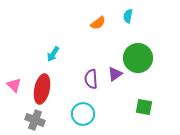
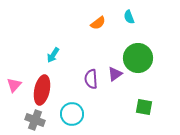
cyan semicircle: moved 1 px right, 1 px down; rotated 32 degrees counterclockwise
cyan arrow: moved 1 px down
pink triangle: rotated 28 degrees clockwise
red ellipse: moved 1 px down
cyan circle: moved 11 px left
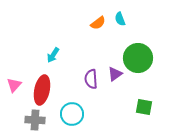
cyan semicircle: moved 9 px left, 2 px down
gray cross: rotated 18 degrees counterclockwise
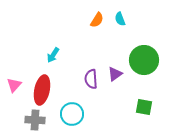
orange semicircle: moved 1 px left, 3 px up; rotated 21 degrees counterclockwise
green circle: moved 6 px right, 2 px down
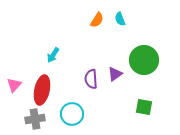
gray cross: moved 1 px up; rotated 12 degrees counterclockwise
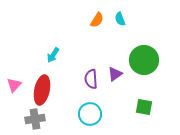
cyan circle: moved 18 px right
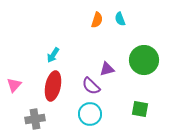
orange semicircle: rotated 14 degrees counterclockwise
purple triangle: moved 8 px left, 5 px up; rotated 21 degrees clockwise
purple semicircle: moved 7 px down; rotated 42 degrees counterclockwise
red ellipse: moved 11 px right, 4 px up
green square: moved 4 px left, 2 px down
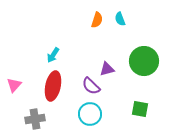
green circle: moved 1 px down
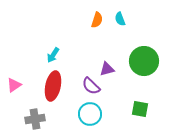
pink triangle: rotated 14 degrees clockwise
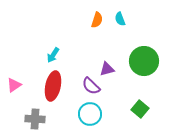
green square: rotated 30 degrees clockwise
gray cross: rotated 12 degrees clockwise
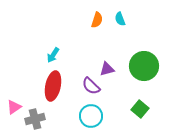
green circle: moved 5 px down
pink triangle: moved 22 px down
cyan circle: moved 1 px right, 2 px down
gray cross: rotated 18 degrees counterclockwise
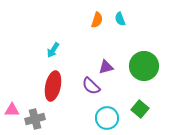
cyan arrow: moved 5 px up
purple triangle: moved 1 px left, 2 px up
pink triangle: moved 2 px left, 3 px down; rotated 35 degrees clockwise
cyan circle: moved 16 px right, 2 px down
